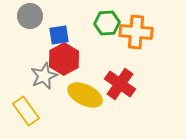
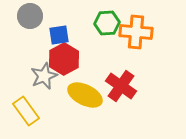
red cross: moved 1 px right, 2 px down
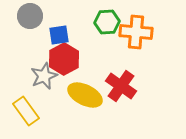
green hexagon: moved 1 px up
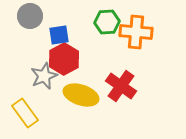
yellow ellipse: moved 4 px left; rotated 8 degrees counterclockwise
yellow rectangle: moved 1 px left, 2 px down
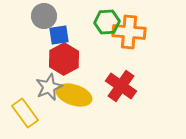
gray circle: moved 14 px right
orange cross: moved 7 px left
gray star: moved 5 px right, 11 px down
yellow ellipse: moved 7 px left
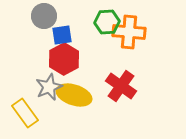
blue square: moved 3 px right
